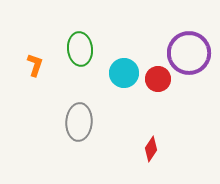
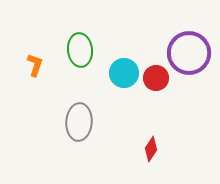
green ellipse: moved 1 px down
red circle: moved 2 px left, 1 px up
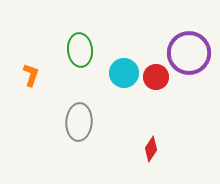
orange L-shape: moved 4 px left, 10 px down
red circle: moved 1 px up
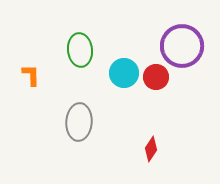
purple circle: moved 7 px left, 7 px up
orange L-shape: rotated 20 degrees counterclockwise
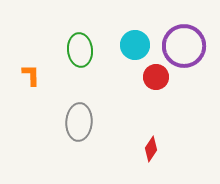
purple circle: moved 2 px right
cyan circle: moved 11 px right, 28 px up
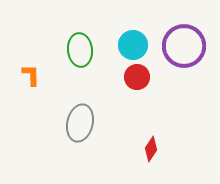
cyan circle: moved 2 px left
red circle: moved 19 px left
gray ellipse: moved 1 px right, 1 px down; rotated 9 degrees clockwise
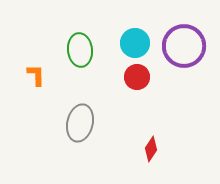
cyan circle: moved 2 px right, 2 px up
orange L-shape: moved 5 px right
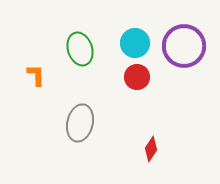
green ellipse: moved 1 px up; rotated 12 degrees counterclockwise
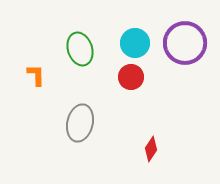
purple circle: moved 1 px right, 3 px up
red circle: moved 6 px left
